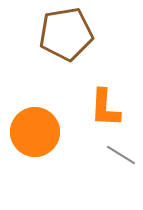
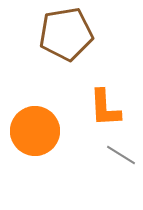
orange L-shape: rotated 6 degrees counterclockwise
orange circle: moved 1 px up
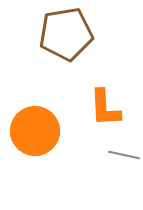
gray line: moved 3 px right; rotated 20 degrees counterclockwise
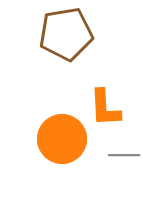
orange circle: moved 27 px right, 8 px down
gray line: rotated 12 degrees counterclockwise
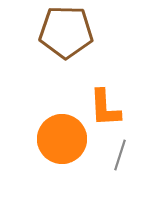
brown pentagon: moved 2 px up; rotated 10 degrees clockwise
gray line: moved 4 px left; rotated 72 degrees counterclockwise
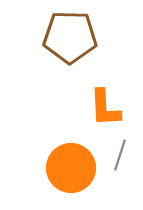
brown pentagon: moved 4 px right, 5 px down
orange circle: moved 9 px right, 29 px down
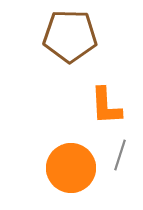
brown pentagon: moved 1 px up
orange L-shape: moved 1 px right, 2 px up
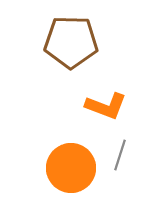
brown pentagon: moved 1 px right, 6 px down
orange L-shape: rotated 66 degrees counterclockwise
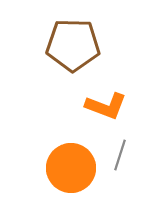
brown pentagon: moved 2 px right, 3 px down
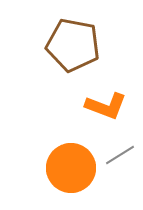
brown pentagon: rotated 10 degrees clockwise
gray line: rotated 40 degrees clockwise
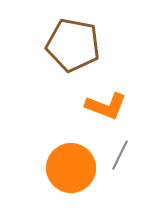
gray line: rotated 32 degrees counterclockwise
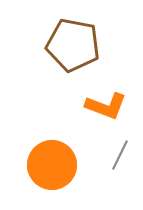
orange circle: moved 19 px left, 3 px up
